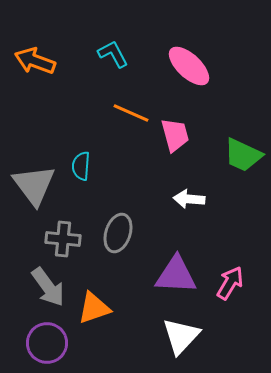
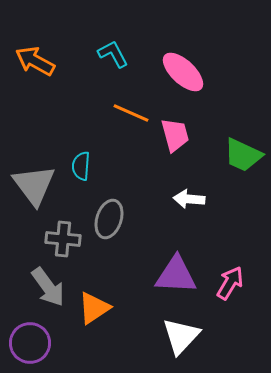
orange arrow: rotated 9 degrees clockwise
pink ellipse: moved 6 px left, 6 px down
gray ellipse: moved 9 px left, 14 px up
orange triangle: rotated 15 degrees counterclockwise
purple circle: moved 17 px left
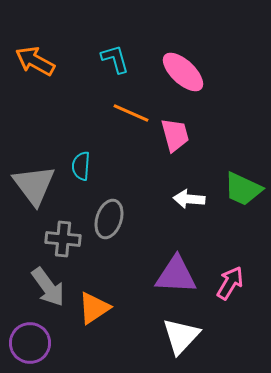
cyan L-shape: moved 2 px right, 5 px down; rotated 12 degrees clockwise
green trapezoid: moved 34 px down
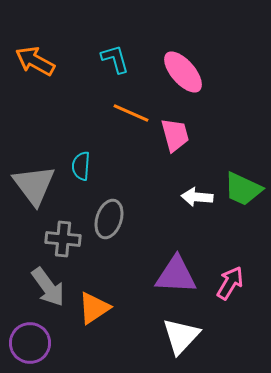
pink ellipse: rotated 6 degrees clockwise
white arrow: moved 8 px right, 2 px up
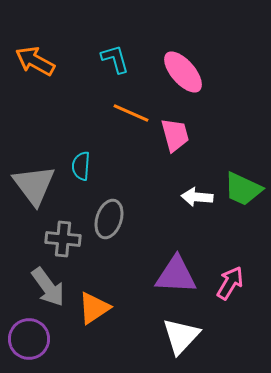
purple circle: moved 1 px left, 4 px up
